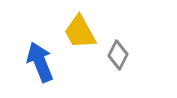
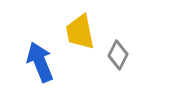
yellow trapezoid: rotated 18 degrees clockwise
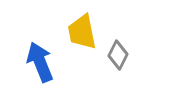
yellow trapezoid: moved 2 px right
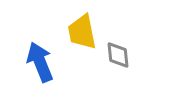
gray diamond: rotated 32 degrees counterclockwise
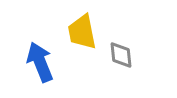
gray diamond: moved 3 px right
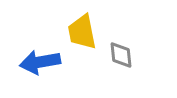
blue arrow: rotated 78 degrees counterclockwise
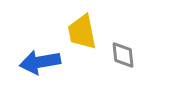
gray diamond: moved 2 px right
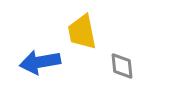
gray diamond: moved 1 px left, 11 px down
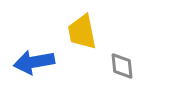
blue arrow: moved 6 px left
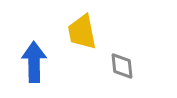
blue arrow: rotated 99 degrees clockwise
